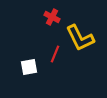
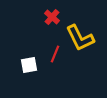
red cross: rotated 14 degrees clockwise
white square: moved 2 px up
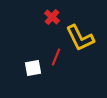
red line: moved 1 px right, 3 px down
white square: moved 4 px right, 3 px down
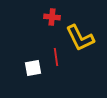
red cross: rotated 35 degrees counterclockwise
red line: rotated 30 degrees counterclockwise
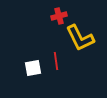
red cross: moved 7 px right, 1 px up; rotated 21 degrees counterclockwise
red line: moved 4 px down
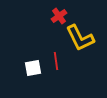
red cross: rotated 21 degrees counterclockwise
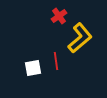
yellow L-shape: rotated 104 degrees counterclockwise
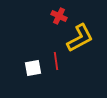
red cross: rotated 28 degrees counterclockwise
yellow L-shape: rotated 12 degrees clockwise
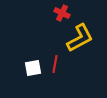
red cross: moved 3 px right, 3 px up
red line: moved 1 px left, 3 px down; rotated 18 degrees clockwise
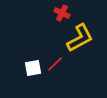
red line: rotated 36 degrees clockwise
